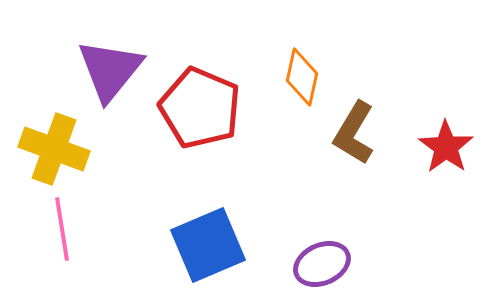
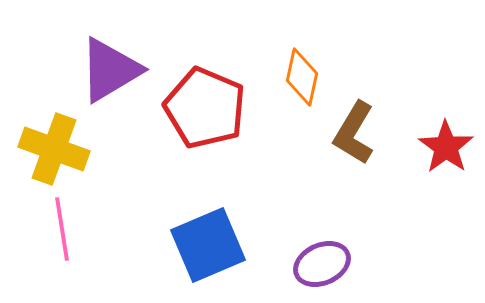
purple triangle: rotated 20 degrees clockwise
red pentagon: moved 5 px right
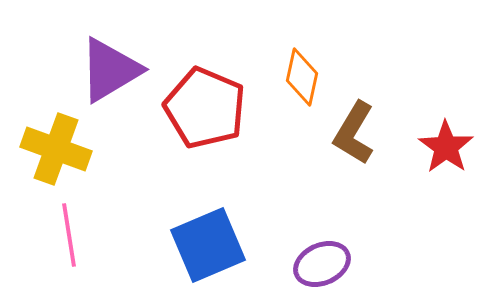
yellow cross: moved 2 px right
pink line: moved 7 px right, 6 px down
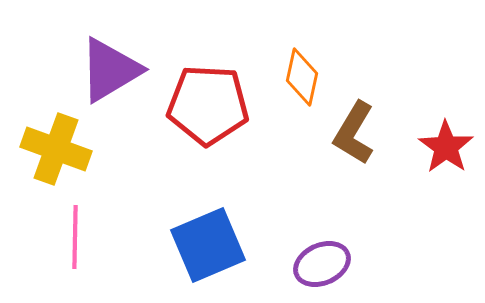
red pentagon: moved 3 px right, 3 px up; rotated 20 degrees counterclockwise
pink line: moved 6 px right, 2 px down; rotated 10 degrees clockwise
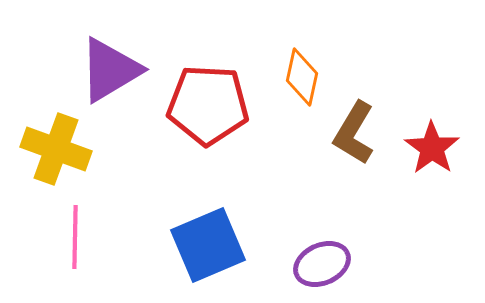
red star: moved 14 px left, 1 px down
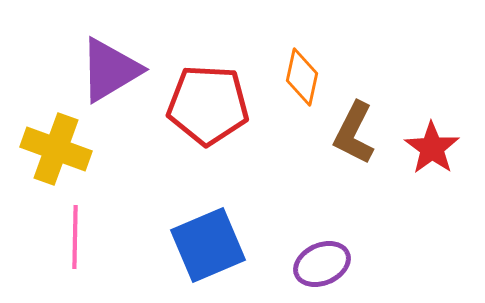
brown L-shape: rotated 4 degrees counterclockwise
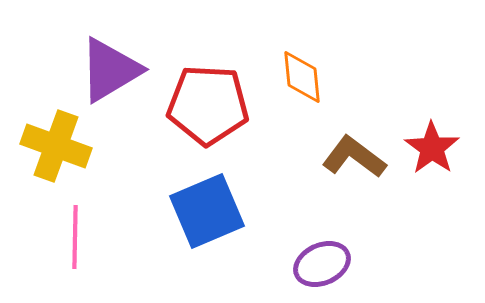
orange diamond: rotated 18 degrees counterclockwise
brown L-shape: moved 24 px down; rotated 100 degrees clockwise
yellow cross: moved 3 px up
blue square: moved 1 px left, 34 px up
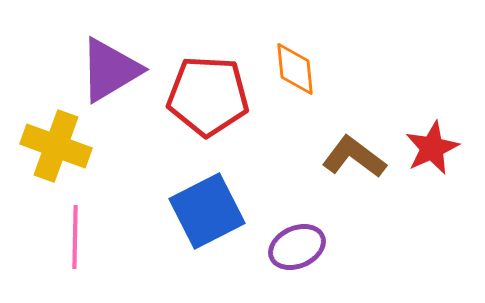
orange diamond: moved 7 px left, 8 px up
red pentagon: moved 9 px up
red star: rotated 12 degrees clockwise
blue square: rotated 4 degrees counterclockwise
purple ellipse: moved 25 px left, 17 px up
